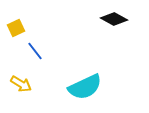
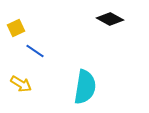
black diamond: moved 4 px left
blue line: rotated 18 degrees counterclockwise
cyan semicircle: rotated 56 degrees counterclockwise
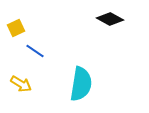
cyan semicircle: moved 4 px left, 3 px up
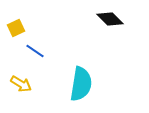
black diamond: rotated 16 degrees clockwise
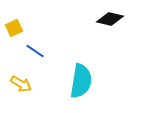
black diamond: rotated 32 degrees counterclockwise
yellow square: moved 2 px left
cyan semicircle: moved 3 px up
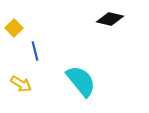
yellow square: rotated 18 degrees counterclockwise
blue line: rotated 42 degrees clockwise
cyan semicircle: rotated 48 degrees counterclockwise
